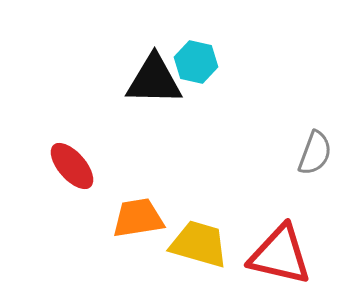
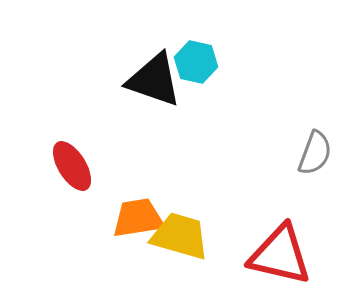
black triangle: rotated 18 degrees clockwise
red ellipse: rotated 9 degrees clockwise
yellow trapezoid: moved 19 px left, 8 px up
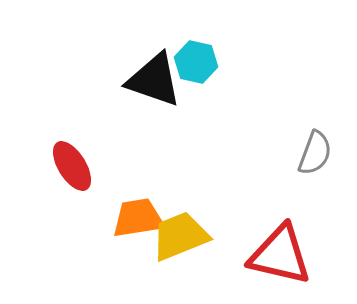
yellow trapezoid: rotated 38 degrees counterclockwise
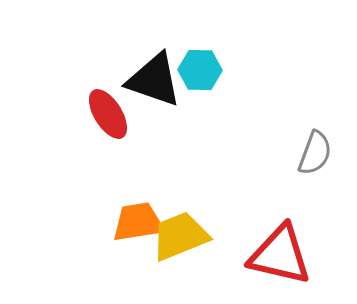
cyan hexagon: moved 4 px right, 8 px down; rotated 12 degrees counterclockwise
red ellipse: moved 36 px right, 52 px up
orange trapezoid: moved 4 px down
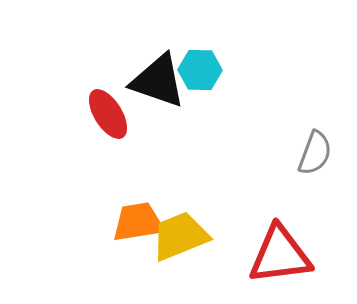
black triangle: moved 4 px right, 1 px down
red triangle: rotated 20 degrees counterclockwise
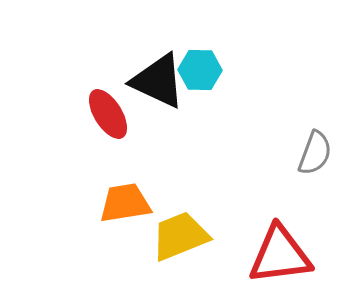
black triangle: rotated 6 degrees clockwise
orange trapezoid: moved 13 px left, 19 px up
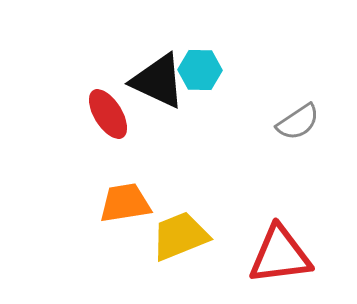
gray semicircle: moved 17 px left, 31 px up; rotated 36 degrees clockwise
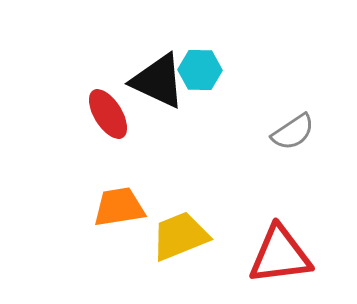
gray semicircle: moved 5 px left, 10 px down
orange trapezoid: moved 6 px left, 4 px down
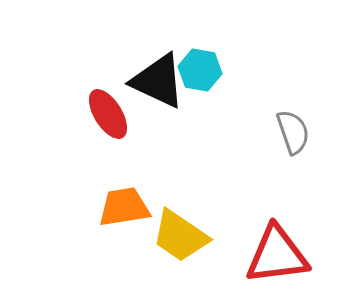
cyan hexagon: rotated 9 degrees clockwise
gray semicircle: rotated 75 degrees counterclockwise
orange trapezoid: moved 5 px right
yellow trapezoid: rotated 124 degrees counterclockwise
red triangle: moved 3 px left
